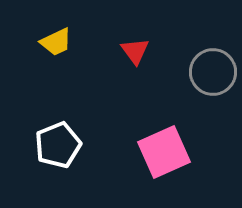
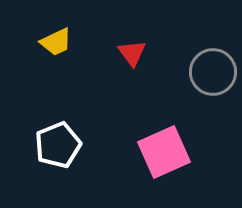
red triangle: moved 3 px left, 2 px down
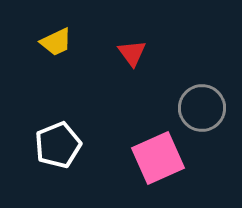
gray circle: moved 11 px left, 36 px down
pink square: moved 6 px left, 6 px down
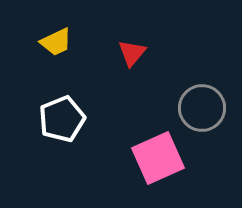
red triangle: rotated 16 degrees clockwise
white pentagon: moved 4 px right, 26 px up
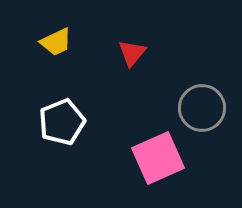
white pentagon: moved 3 px down
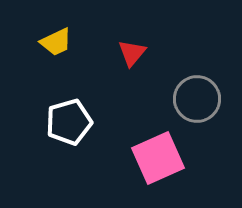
gray circle: moved 5 px left, 9 px up
white pentagon: moved 7 px right; rotated 6 degrees clockwise
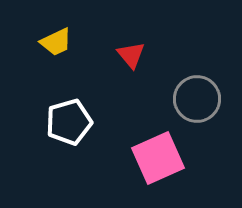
red triangle: moved 1 px left, 2 px down; rotated 20 degrees counterclockwise
